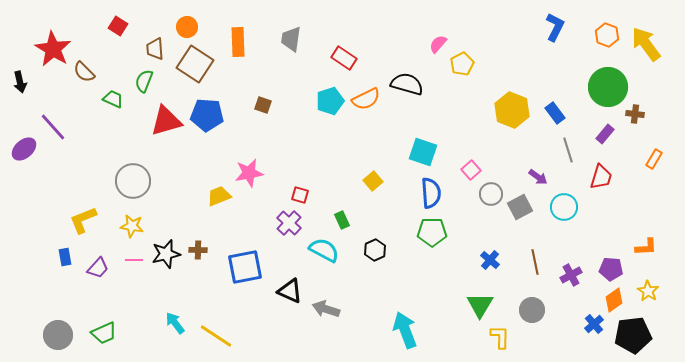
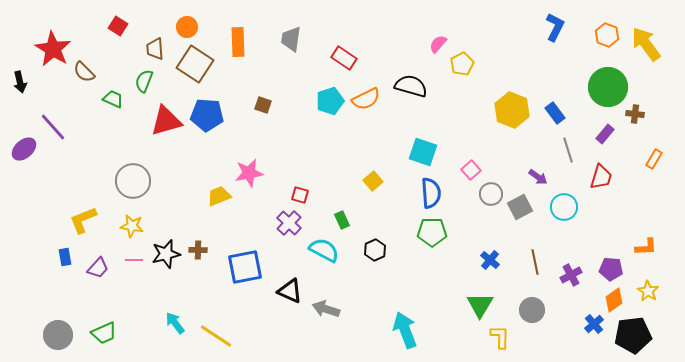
black semicircle at (407, 84): moved 4 px right, 2 px down
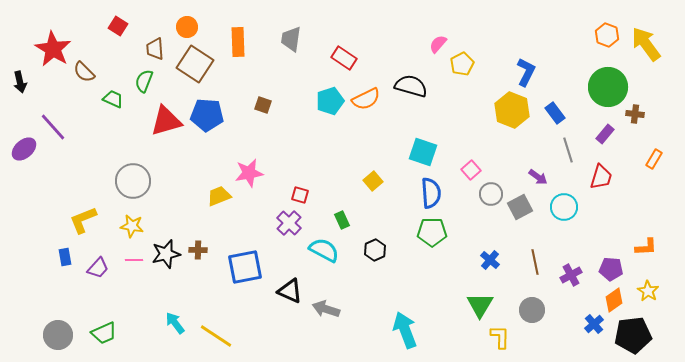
blue L-shape at (555, 27): moved 29 px left, 45 px down
